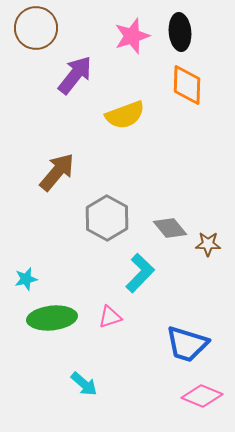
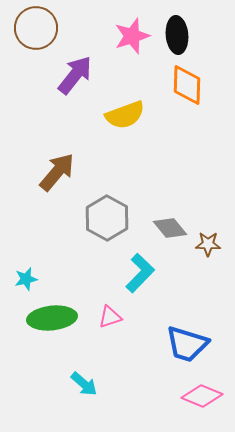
black ellipse: moved 3 px left, 3 px down
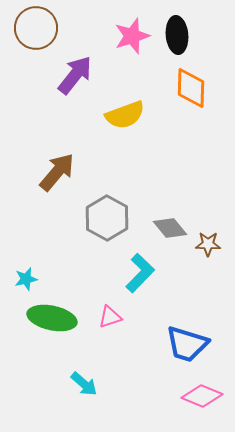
orange diamond: moved 4 px right, 3 px down
green ellipse: rotated 18 degrees clockwise
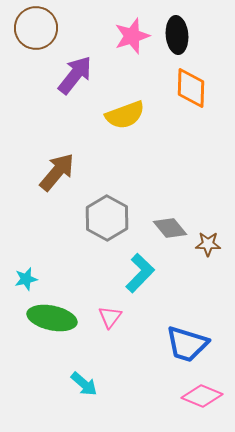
pink triangle: rotated 35 degrees counterclockwise
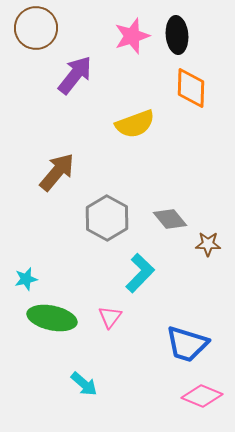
yellow semicircle: moved 10 px right, 9 px down
gray diamond: moved 9 px up
